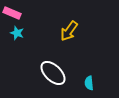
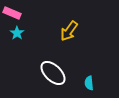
cyan star: rotated 16 degrees clockwise
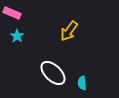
cyan star: moved 3 px down
cyan semicircle: moved 7 px left
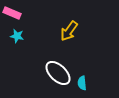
cyan star: rotated 24 degrees counterclockwise
white ellipse: moved 5 px right
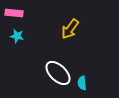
pink rectangle: moved 2 px right; rotated 18 degrees counterclockwise
yellow arrow: moved 1 px right, 2 px up
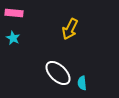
yellow arrow: rotated 10 degrees counterclockwise
cyan star: moved 4 px left, 2 px down; rotated 16 degrees clockwise
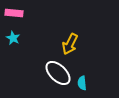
yellow arrow: moved 15 px down
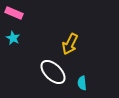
pink rectangle: rotated 18 degrees clockwise
white ellipse: moved 5 px left, 1 px up
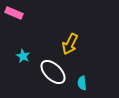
cyan star: moved 10 px right, 18 px down
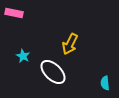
pink rectangle: rotated 12 degrees counterclockwise
cyan semicircle: moved 23 px right
